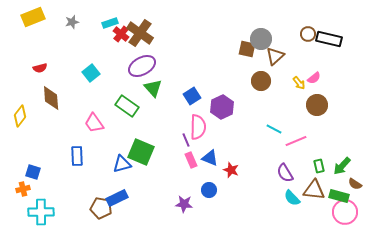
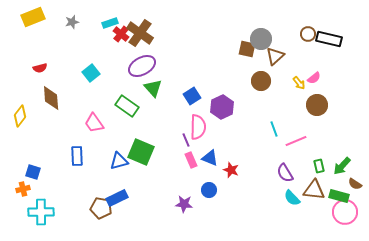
cyan line at (274, 129): rotated 42 degrees clockwise
blue triangle at (122, 164): moved 3 px left, 3 px up
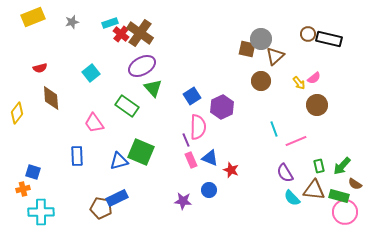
yellow diamond at (20, 116): moved 3 px left, 3 px up
purple star at (184, 204): moved 1 px left, 3 px up
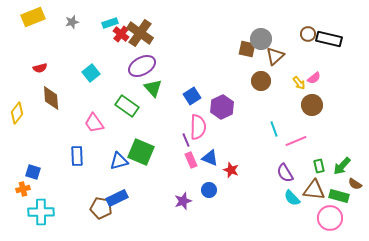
brown circle at (317, 105): moved 5 px left
purple star at (183, 201): rotated 24 degrees counterclockwise
pink circle at (345, 212): moved 15 px left, 6 px down
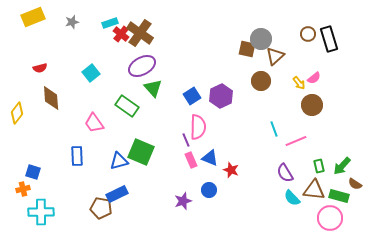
black rectangle at (329, 39): rotated 60 degrees clockwise
purple hexagon at (222, 107): moved 1 px left, 11 px up
blue rectangle at (117, 198): moved 4 px up
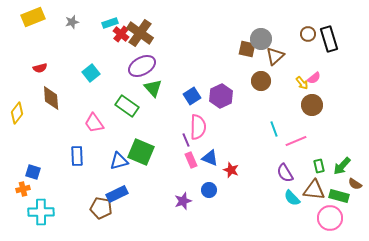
yellow arrow at (299, 83): moved 3 px right
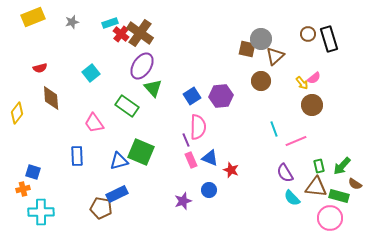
purple ellipse at (142, 66): rotated 28 degrees counterclockwise
purple hexagon at (221, 96): rotated 20 degrees clockwise
brown triangle at (314, 190): moved 2 px right, 3 px up
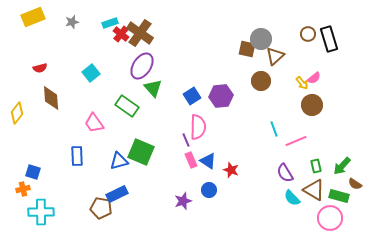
blue triangle at (210, 158): moved 2 px left, 3 px down; rotated 12 degrees clockwise
green rectangle at (319, 166): moved 3 px left
brown triangle at (316, 187): moved 2 px left, 3 px down; rotated 25 degrees clockwise
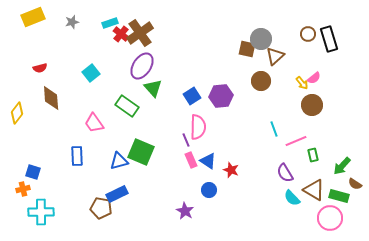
brown cross at (140, 33): rotated 20 degrees clockwise
green rectangle at (316, 166): moved 3 px left, 11 px up
purple star at (183, 201): moved 2 px right, 10 px down; rotated 24 degrees counterclockwise
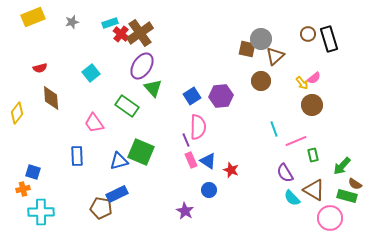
green rectangle at (339, 196): moved 8 px right
